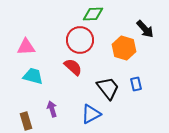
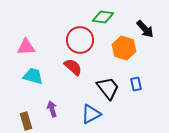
green diamond: moved 10 px right, 3 px down; rotated 10 degrees clockwise
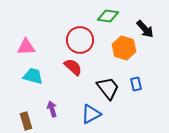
green diamond: moved 5 px right, 1 px up
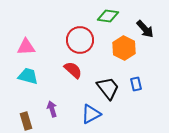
orange hexagon: rotated 10 degrees clockwise
red semicircle: moved 3 px down
cyan trapezoid: moved 5 px left
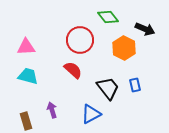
green diamond: moved 1 px down; rotated 45 degrees clockwise
black arrow: rotated 24 degrees counterclockwise
blue rectangle: moved 1 px left, 1 px down
purple arrow: moved 1 px down
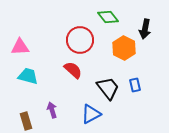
black arrow: rotated 78 degrees clockwise
pink triangle: moved 6 px left
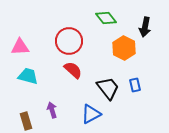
green diamond: moved 2 px left, 1 px down
black arrow: moved 2 px up
red circle: moved 11 px left, 1 px down
